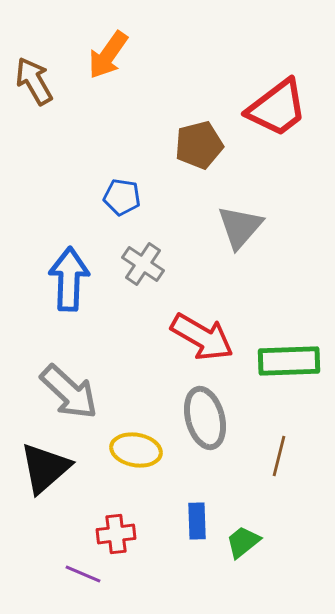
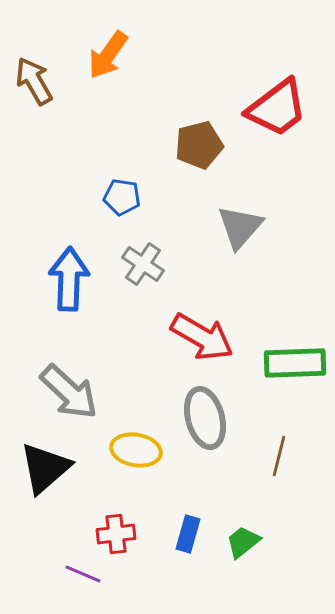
green rectangle: moved 6 px right, 2 px down
blue rectangle: moved 9 px left, 13 px down; rotated 18 degrees clockwise
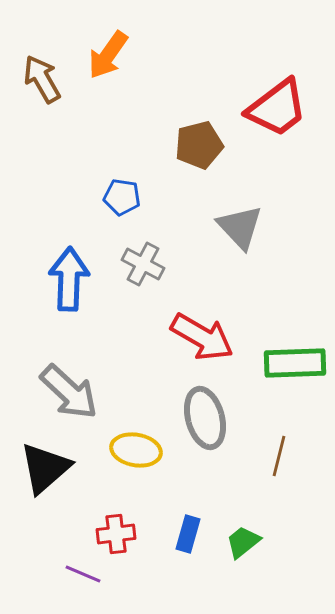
brown arrow: moved 8 px right, 2 px up
gray triangle: rotated 24 degrees counterclockwise
gray cross: rotated 6 degrees counterclockwise
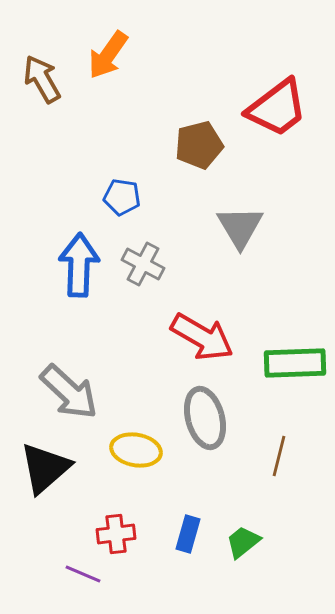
gray triangle: rotated 12 degrees clockwise
blue arrow: moved 10 px right, 14 px up
